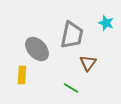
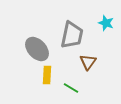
brown triangle: moved 1 px up
yellow rectangle: moved 25 px right
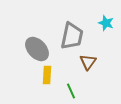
gray trapezoid: moved 1 px down
green line: moved 3 px down; rotated 35 degrees clockwise
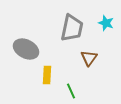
gray trapezoid: moved 8 px up
gray ellipse: moved 11 px left; rotated 20 degrees counterclockwise
brown triangle: moved 1 px right, 4 px up
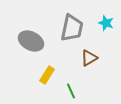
gray ellipse: moved 5 px right, 8 px up
brown triangle: rotated 24 degrees clockwise
yellow rectangle: rotated 30 degrees clockwise
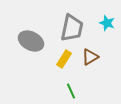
cyan star: moved 1 px right
brown triangle: moved 1 px right, 1 px up
yellow rectangle: moved 17 px right, 16 px up
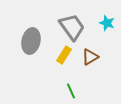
gray trapezoid: moved 1 px up; rotated 48 degrees counterclockwise
gray ellipse: rotated 75 degrees clockwise
yellow rectangle: moved 4 px up
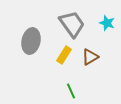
gray trapezoid: moved 3 px up
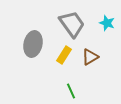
gray ellipse: moved 2 px right, 3 px down
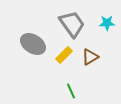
cyan star: rotated 21 degrees counterclockwise
gray ellipse: rotated 70 degrees counterclockwise
yellow rectangle: rotated 12 degrees clockwise
